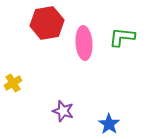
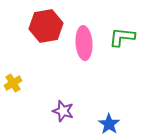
red hexagon: moved 1 px left, 3 px down
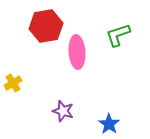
green L-shape: moved 4 px left, 2 px up; rotated 24 degrees counterclockwise
pink ellipse: moved 7 px left, 9 px down
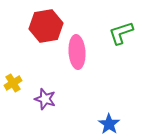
green L-shape: moved 3 px right, 2 px up
purple star: moved 18 px left, 12 px up
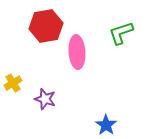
blue star: moved 3 px left, 1 px down
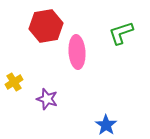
yellow cross: moved 1 px right, 1 px up
purple star: moved 2 px right
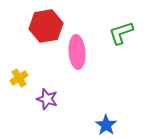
yellow cross: moved 5 px right, 4 px up
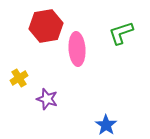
pink ellipse: moved 3 px up
